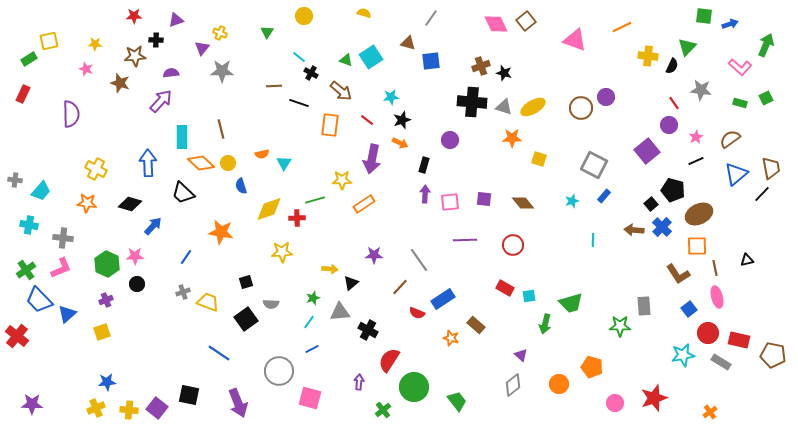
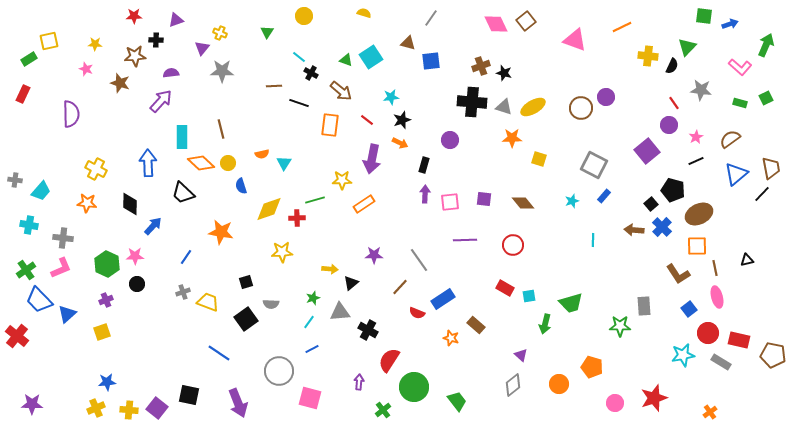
black diamond at (130, 204): rotated 75 degrees clockwise
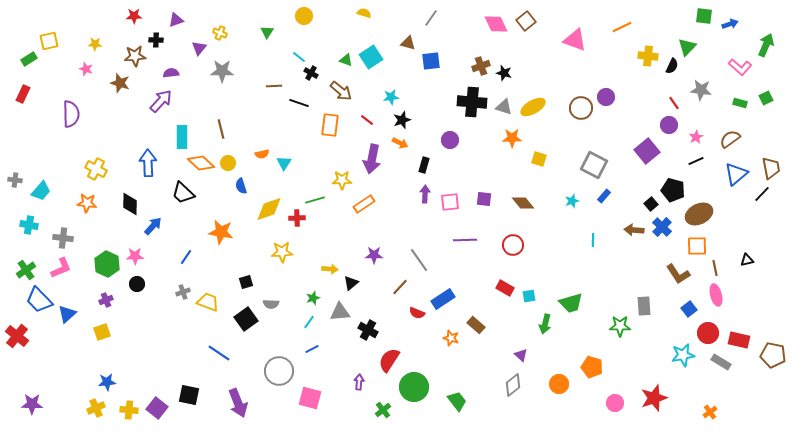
purple triangle at (202, 48): moved 3 px left
pink ellipse at (717, 297): moved 1 px left, 2 px up
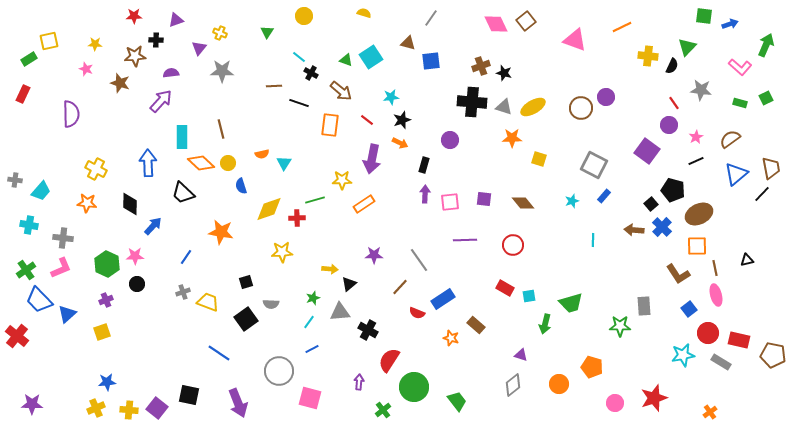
purple square at (647, 151): rotated 15 degrees counterclockwise
black triangle at (351, 283): moved 2 px left, 1 px down
purple triangle at (521, 355): rotated 24 degrees counterclockwise
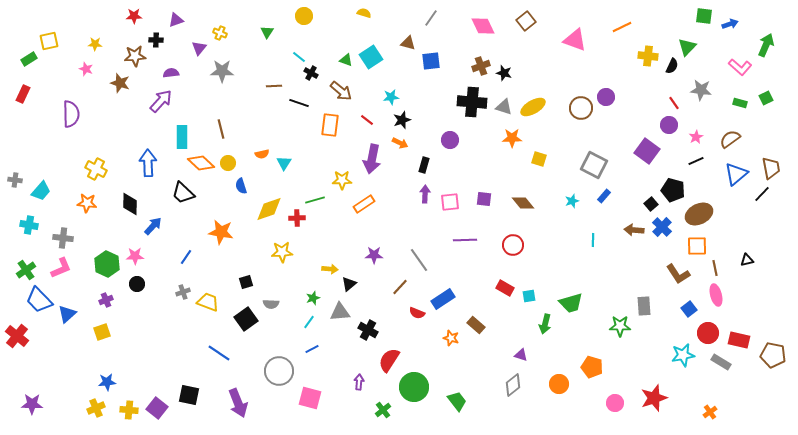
pink diamond at (496, 24): moved 13 px left, 2 px down
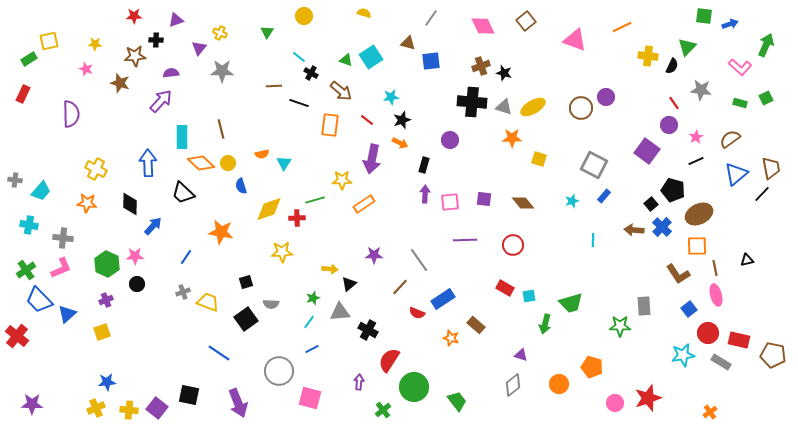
red star at (654, 398): moved 6 px left
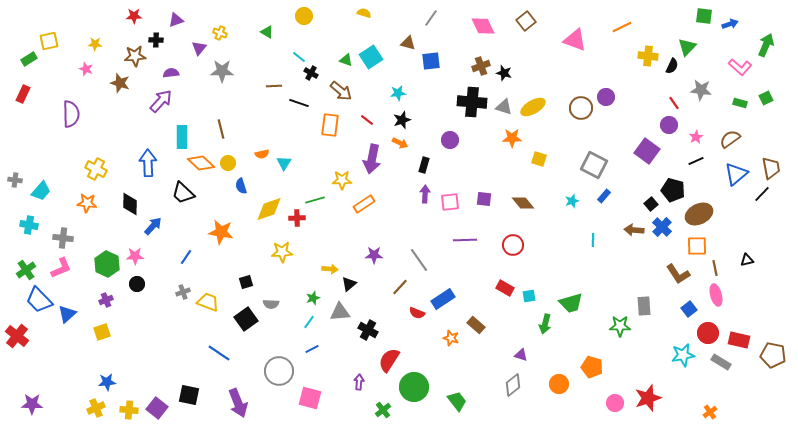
green triangle at (267, 32): rotated 32 degrees counterclockwise
cyan star at (391, 97): moved 7 px right, 4 px up
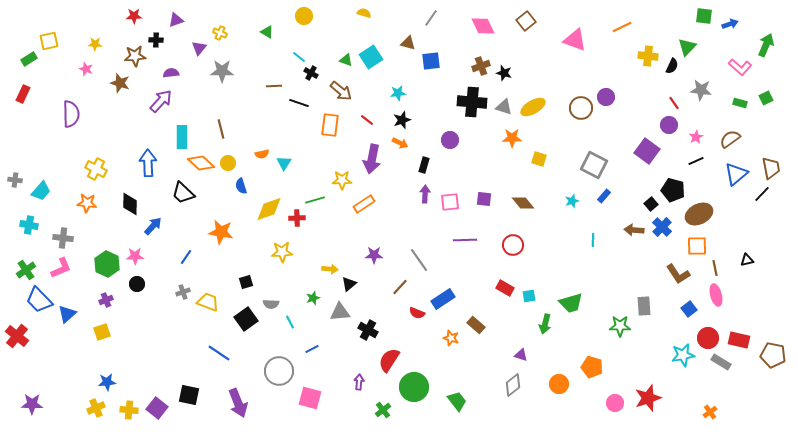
cyan line at (309, 322): moved 19 px left; rotated 64 degrees counterclockwise
red circle at (708, 333): moved 5 px down
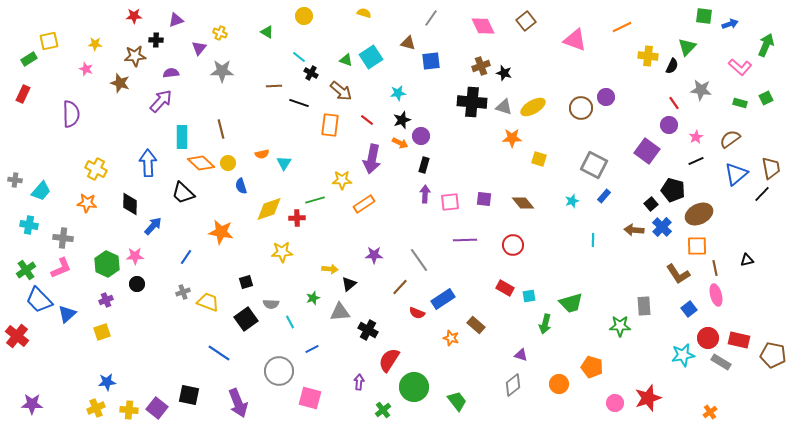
purple circle at (450, 140): moved 29 px left, 4 px up
